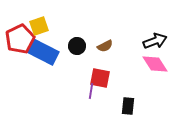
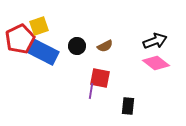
pink diamond: moved 1 px right, 1 px up; rotated 20 degrees counterclockwise
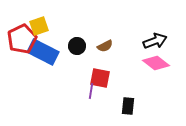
red pentagon: moved 2 px right
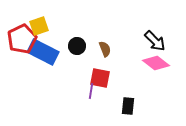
black arrow: rotated 65 degrees clockwise
brown semicircle: moved 3 px down; rotated 84 degrees counterclockwise
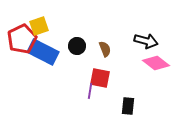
black arrow: moved 9 px left; rotated 30 degrees counterclockwise
purple line: moved 1 px left
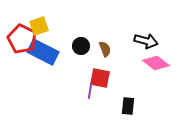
red pentagon: rotated 20 degrees counterclockwise
black circle: moved 4 px right
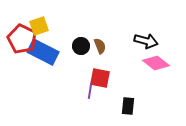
brown semicircle: moved 5 px left, 3 px up
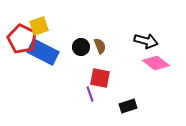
black circle: moved 1 px down
purple line: moved 3 px down; rotated 28 degrees counterclockwise
black rectangle: rotated 66 degrees clockwise
